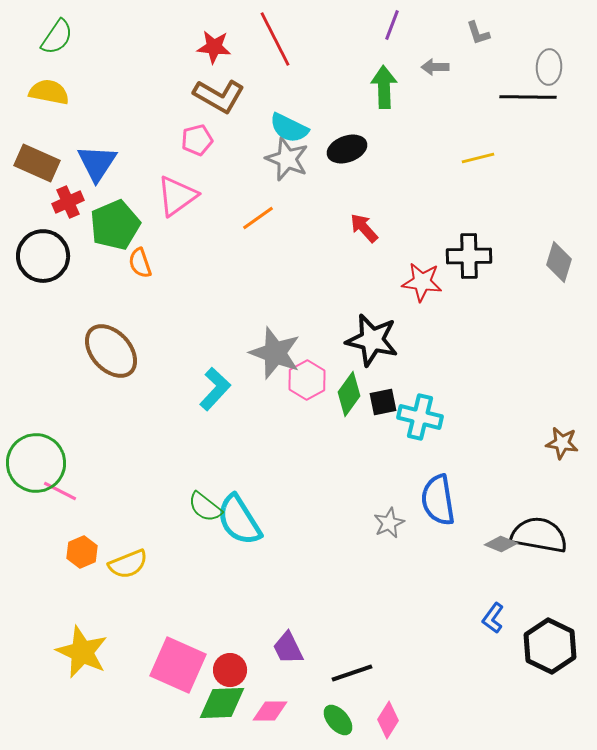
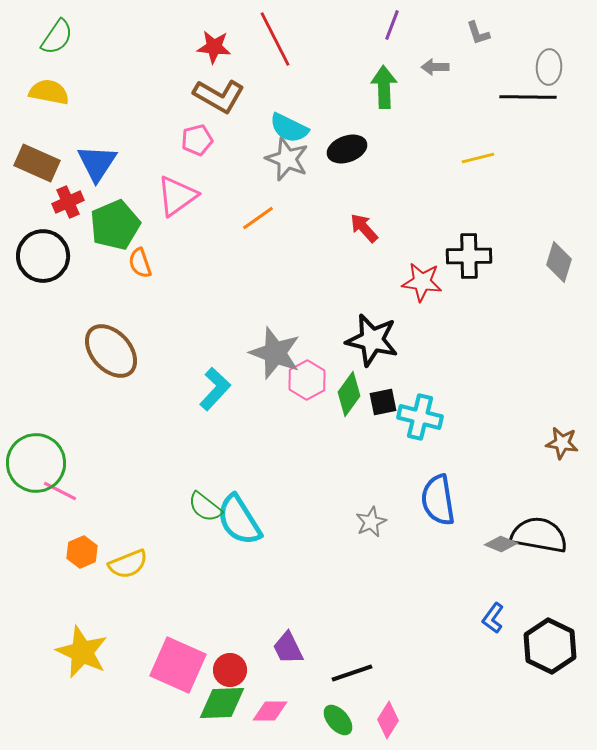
gray star at (389, 523): moved 18 px left, 1 px up
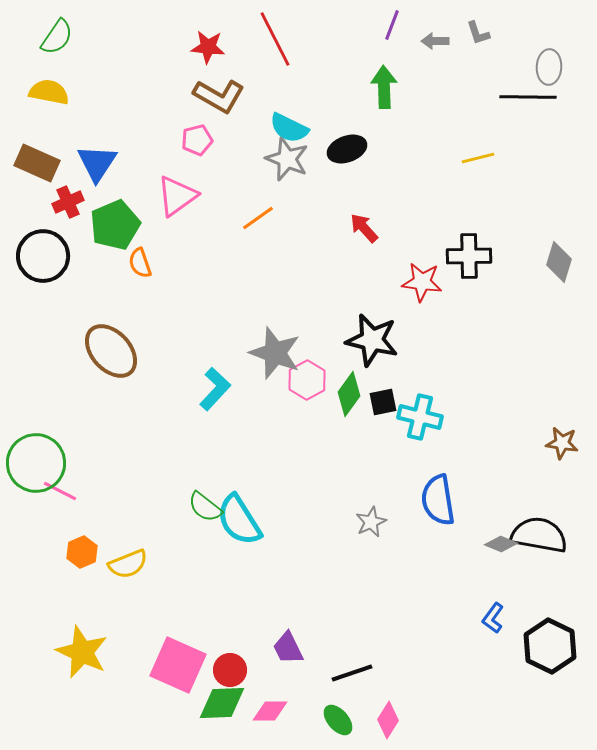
red star at (214, 47): moved 6 px left
gray arrow at (435, 67): moved 26 px up
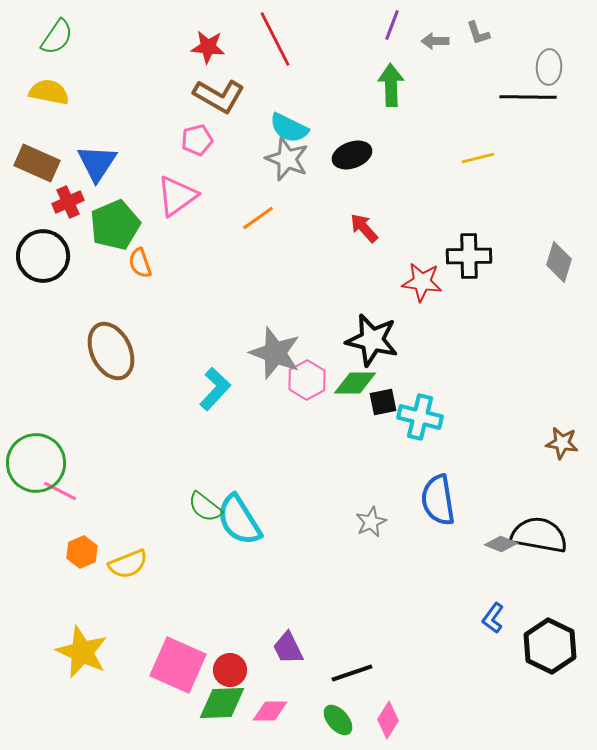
green arrow at (384, 87): moved 7 px right, 2 px up
black ellipse at (347, 149): moved 5 px right, 6 px down
brown ellipse at (111, 351): rotated 16 degrees clockwise
green diamond at (349, 394): moved 6 px right, 11 px up; rotated 54 degrees clockwise
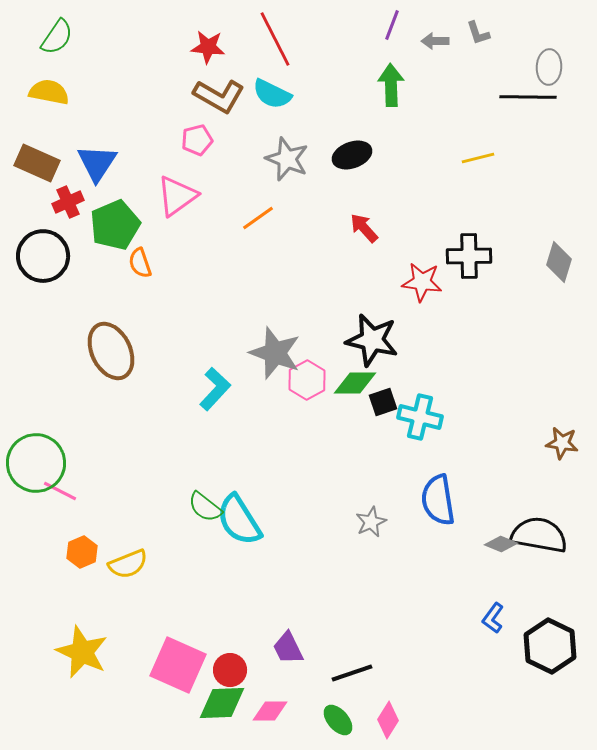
cyan semicircle at (289, 128): moved 17 px left, 34 px up
black square at (383, 402): rotated 8 degrees counterclockwise
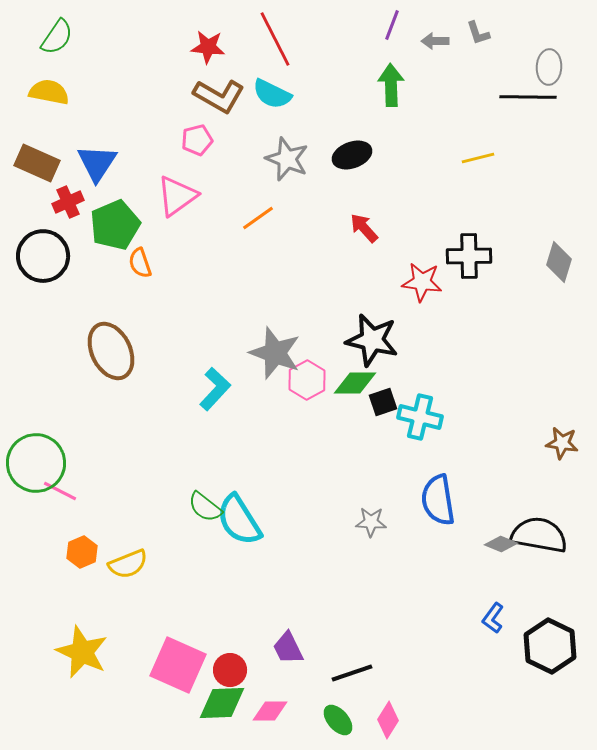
gray star at (371, 522): rotated 28 degrees clockwise
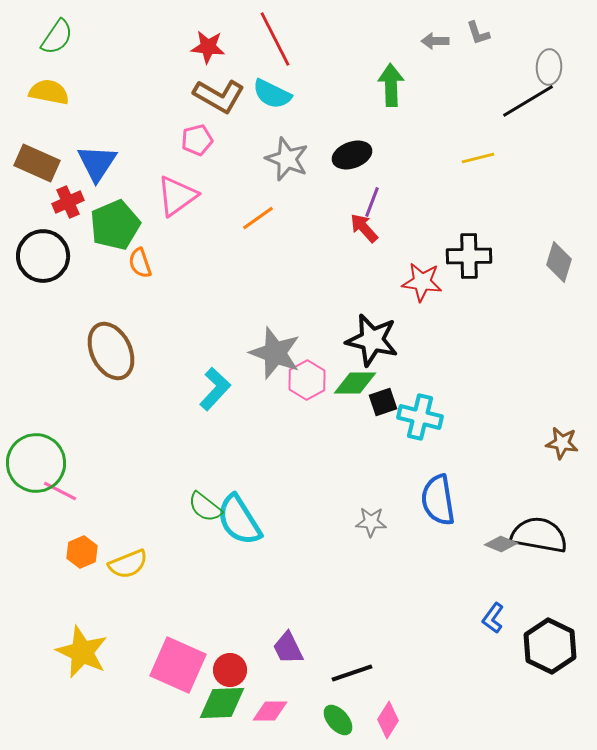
purple line at (392, 25): moved 20 px left, 177 px down
black line at (528, 97): moved 4 px down; rotated 32 degrees counterclockwise
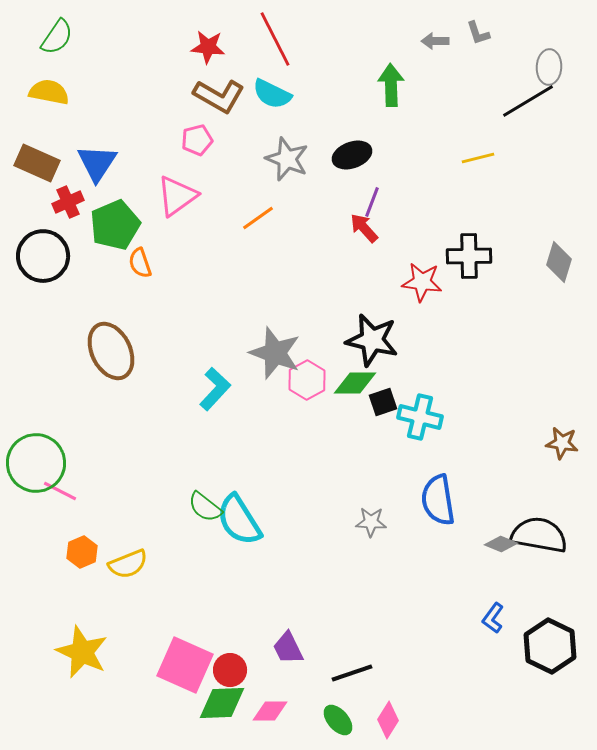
pink square at (178, 665): moved 7 px right
